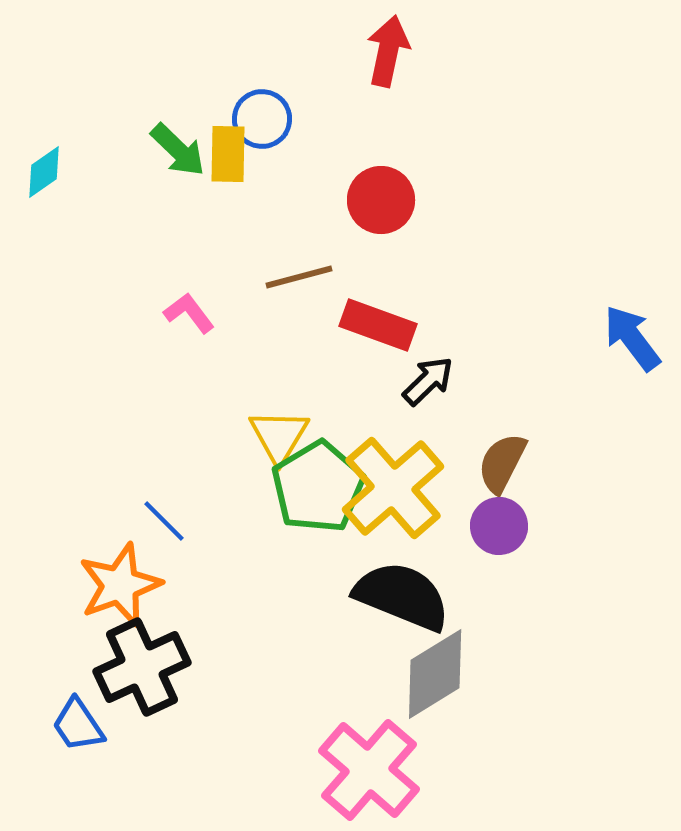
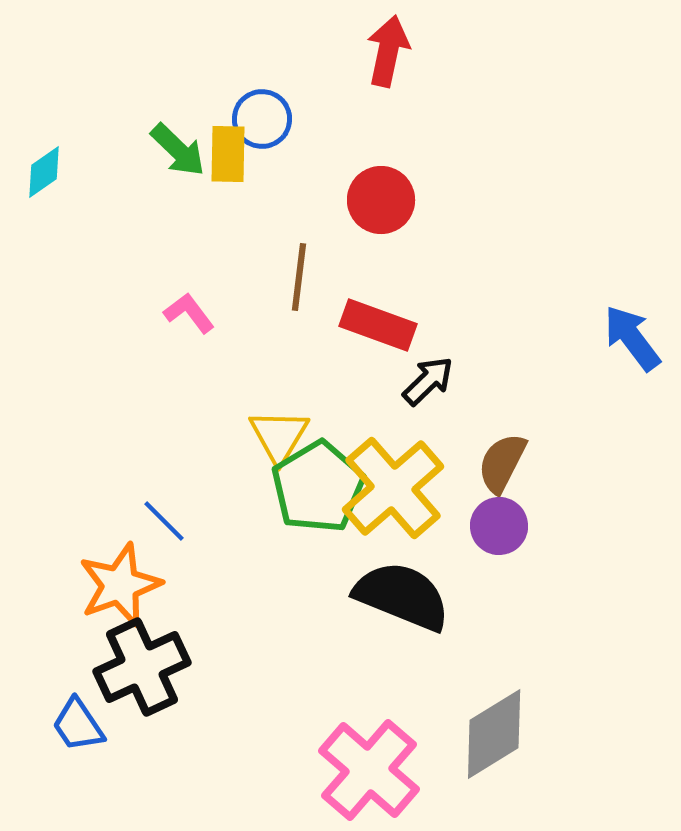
brown line: rotated 68 degrees counterclockwise
gray diamond: moved 59 px right, 60 px down
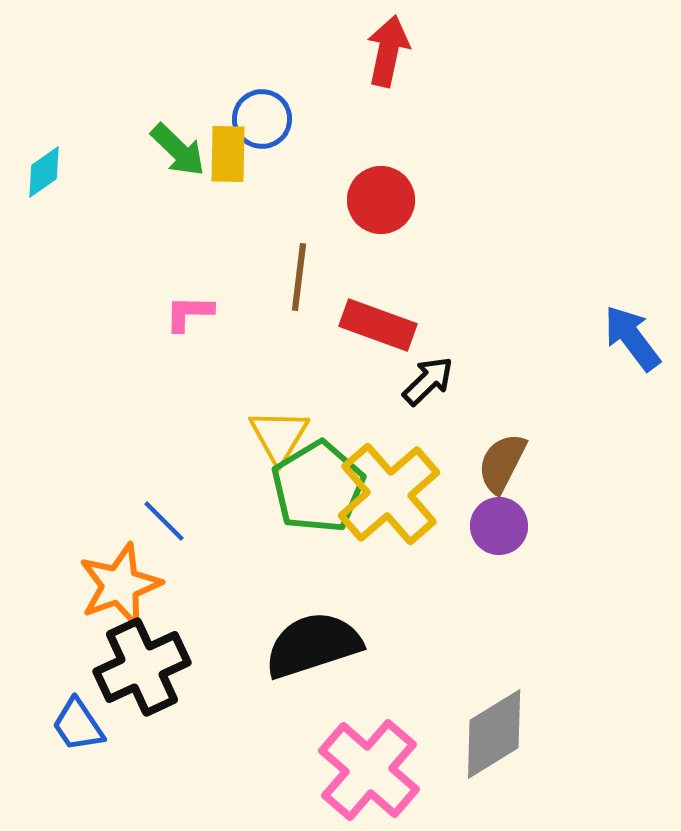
pink L-shape: rotated 52 degrees counterclockwise
yellow cross: moved 4 px left, 6 px down
black semicircle: moved 89 px left, 49 px down; rotated 40 degrees counterclockwise
